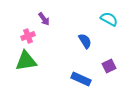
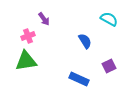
blue rectangle: moved 2 px left
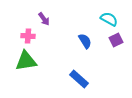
pink cross: rotated 24 degrees clockwise
purple square: moved 7 px right, 26 px up
blue rectangle: rotated 18 degrees clockwise
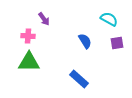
purple square: moved 1 px right, 3 px down; rotated 16 degrees clockwise
green triangle: moved 3 px right, 1 px down; rotated 10 degrees clockwise
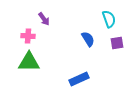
cyan semicircle: rotated 42 degrees clockwise
blue semicircle: moved 3 px right, 2 px up
blue rectangle: rotated 66 degrees counterclockwise
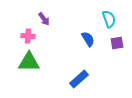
blue rectangle: rotated 18 degrees counterclockwise
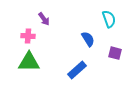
purple square: moved 2 px left, 10 px down; rotated 24 degrees clockwise
blue rectangle: moved 2 px left, 9 px up
